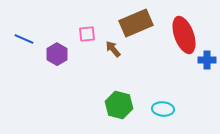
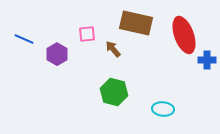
brown rectangle: rotated 36 degrees clockwise
green hexagon: moved 5 px left, 13 px up
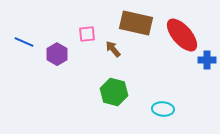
red ellipse: moved 2 px left; rotated 21 degrees counterclockwise
blue line: moved 3 px down
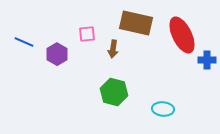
red ellipse: rotated 15 degrees clockwise
brown arrow: rotated 132 degrees counterclockwise
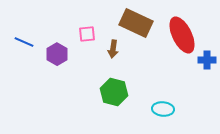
brown rectangle: rotated 12 degrees clockwise
